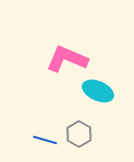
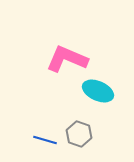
gray hexagon: rotated 10 degrees counterclockwise
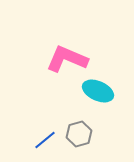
gray hexagon: rotated 25 degrees clockwise
blue line: rotated 55 degrees counterclockwise
